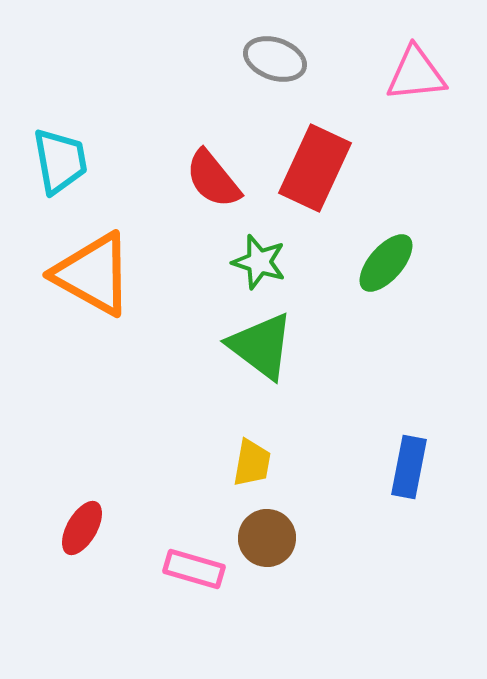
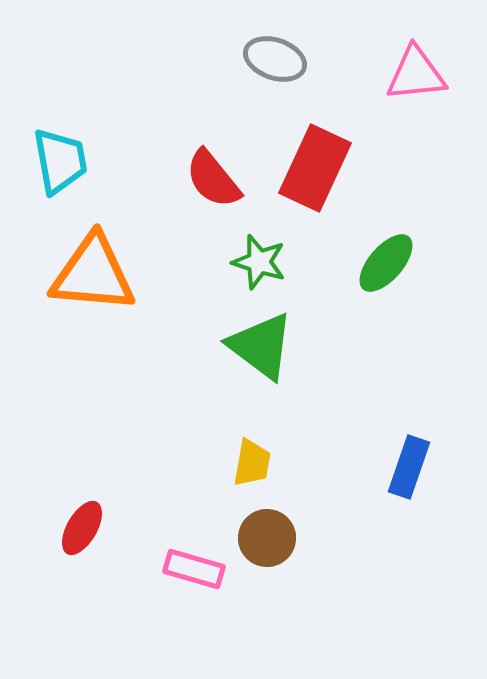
orange triangle: rotated 24 degrees counterclockwise
blue rectangle: rotated 8 degrees clockwise
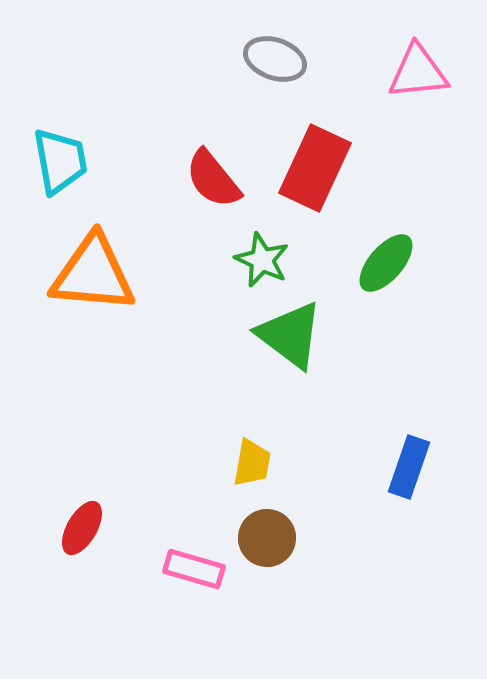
pink triangle: moved 2 px right, 2 px up
green star: moved 3 px right, 2 px up; rotated 8 degrees clockwise
green triangle: moved 29 px right, 11 px up
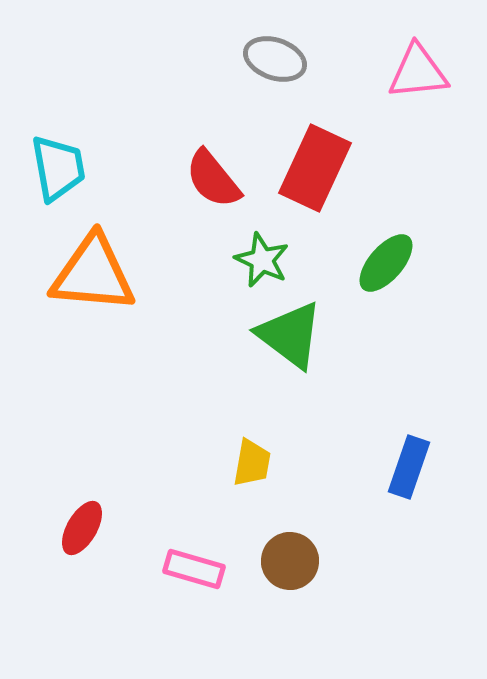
cyan trapezoid: moved 2 px left, 7 px down
brown circle: moved 23 px right, 23 px down
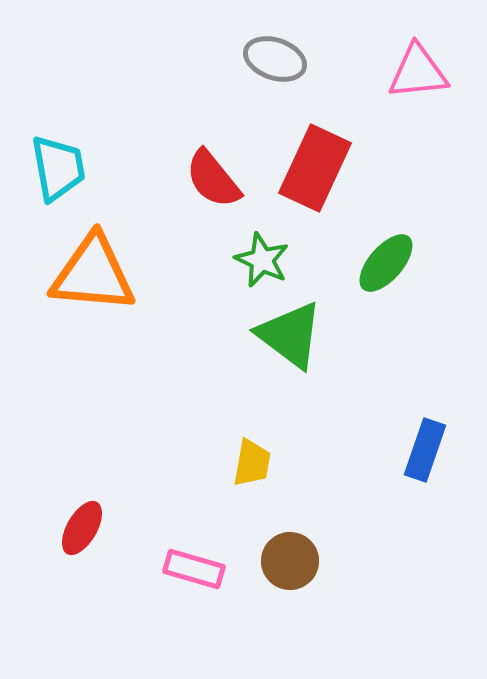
blue rectangle: moved 16 px right, 17 px up
